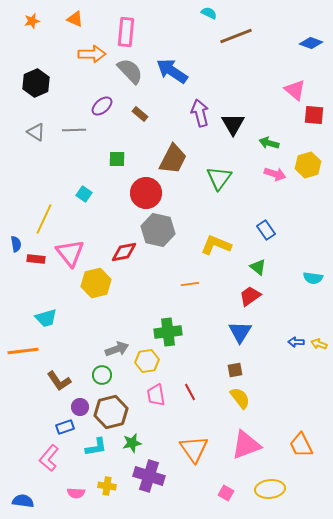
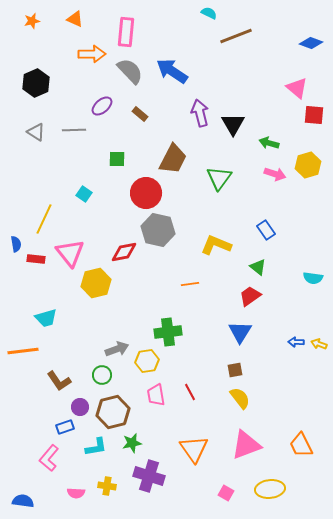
pink triangle at (295, 90): moved 2 px right, 2 px up
brown hexagon at (111, 412): moved 2 px right
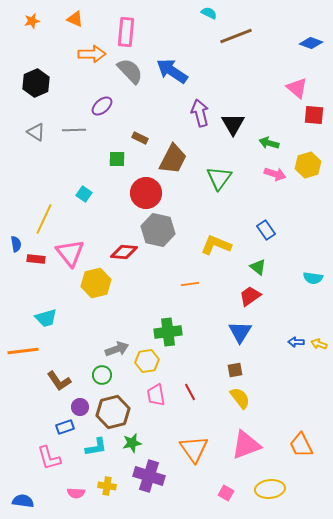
brown rectangle at (140, 114): moved 24 px down; rotated 14 degrees counterclockwise
red diamond at (124, 252): rotated 16 degrees clockwise
pink L-shape at (49, 458): rotated 56 degrees counterclockwise
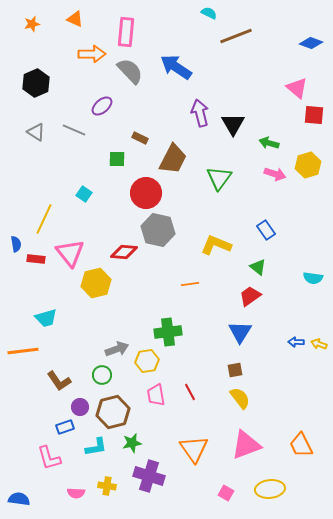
orange star at (32, 21): moved 3 px down
blue arrow at (172, 71): moved 4 px right, 4 px up
gray line at (74, 130): rotated 25 degrees clockwise
blue semicircle at (23, 501): moved 4 px left, 2 px up
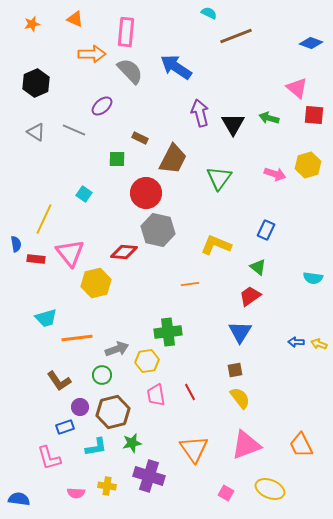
green arrow at (269, 143): moved 25 px up
blue rectangle at (266, 230): rotated 60 degrees clockwise
orange line at (23, 351): moved 54 px right, 13 px up
yellow ellipse at (270, 489): rotated 28 degrees clockwise
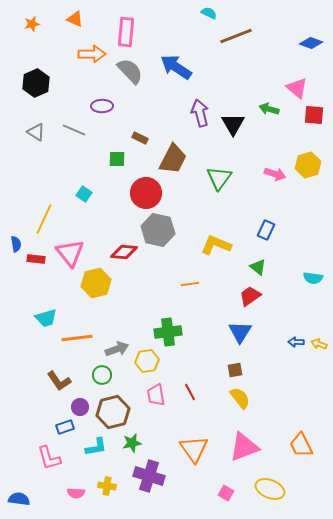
purple ellipse at (102, 106): rotated 40 degrees clockwise
green arrow at (269, 118): moved 9 px up
pink triangle at (246, 445): moved 2 px left, 2 px down
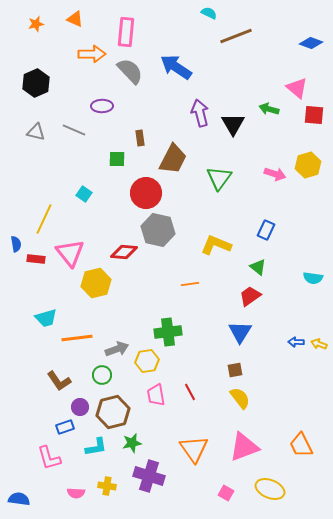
orange star at (32, 24): moved 4 px right
gray triangle at (36, 132): rotated 18 degrees counterclockwise
brown rectangle at (140, 138): rotated 56 degrees clockwise
